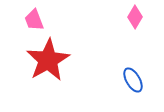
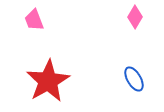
red star: moved 21 px down
blue ellipse: moved 1 px right, 1 px up
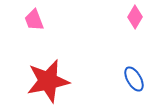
red star: rotated 18 degrees clockwise
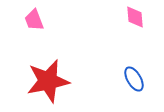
pink diamond: rotated 35 degrees counterclockwise
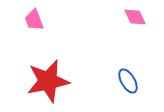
pink diamond: rotated 20 degrees counterclockwise
blue ellipse: moved 6 px left, 2 px down
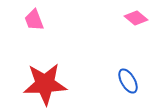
pink diamond: moved 1 px right, 1 px down; rotated 25 degrees counterclockwise
red star: moved 3 px left, 3 px down; rotated 9 degrees clockwise
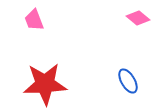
pink diamond: moved 2 px right
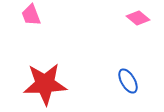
pink trapezoid: moved 3 px left, 5 px up
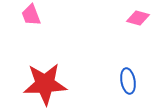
pink diamond: rotated 25 degrees counterclockwise
blue ellipse: rotated 20 degrees clockwise
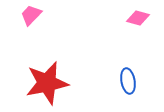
pink trapezoid: rotated 65 degrees clockwise
red star: moved 2 px right, 1 px up; rotated 9 degrees counterclockwise
